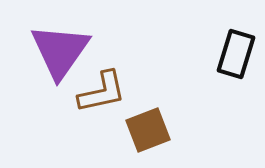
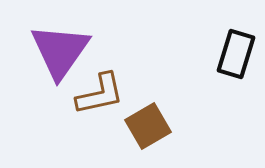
brown L-shape: moved 2 px left, 2 px down
brown square: moved 4 px up; rotated 9 degrees counterclockwise
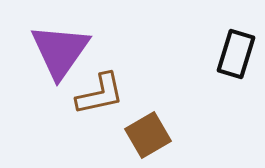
brown square: moved 9 px down
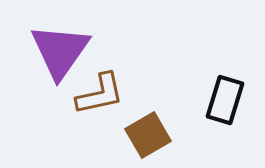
black rectangle: moved 11 px left, 46 px down
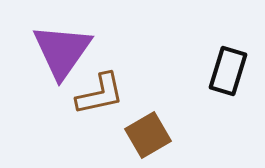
purple triangle: moved 2 px right
black rectangle: moved 3 px right, 29 px up
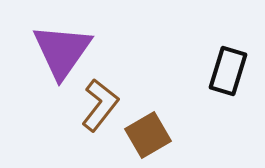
brown L-shape: moved 11 px down; rotated 40 degrees counterclockwise
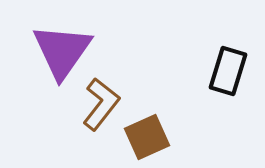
brown L-shape: moved 1 px right, 1 px up
brown square: moved 1 px left, 2 px down; rotated 6 degrees clockwise
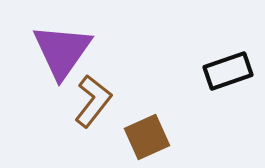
black rectangle: rotated 54 degrees clockwise
brown L-shape: moved 8 px left, 3 px up
